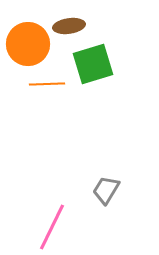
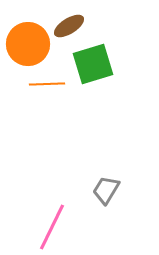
brown ellipse: rotated 24 degrees counterclockwise
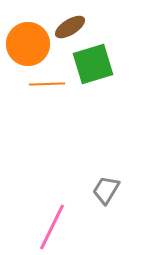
brown ellipse: moved 1 px right, 1 px down
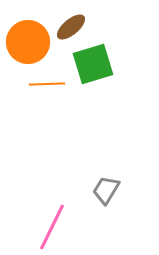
brown ellipse: moved 1 px right; rotated 8 degrees counterclockwise
orange circle: moved 2 px up
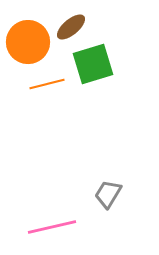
orange line: rotated 12 degrees counterclockwise
gray trapezoid: moved 2 px right, 4 px down
pink line: rotated 51 degrees clockwise
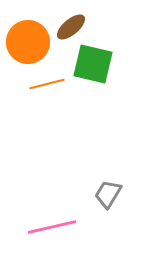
green square: rotated 30 degrees clockwise
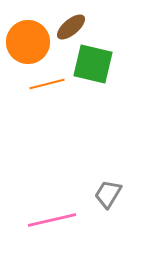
pink line: moved 7 px up
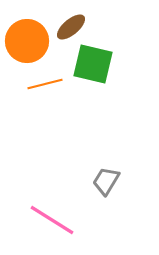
orange circle: moved 1 px left, 1 px up
orange line: moved 2 px left
gray trapezoid: moved 2 px left, 13 px up
pink line: rotated 45 degrees clockwise
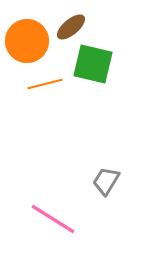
pink line: moved 1 px right, 1 px up
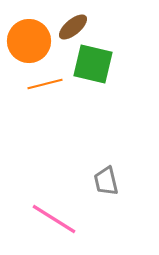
brown ellipse: moved 2 px right
orange circle: moved 2 px right
gray trapezoid: rotated 44 degrees counterclockwise
pink line: moved 1 px right
